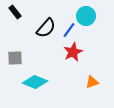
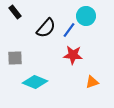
red star: moved 3 px down; rotated 30 degrees clockwise
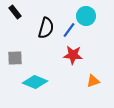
black semicircle: rotated 25 degrees counterclockwise
orange triangle: moved 1 px right, 1 px up
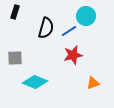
black rectangle: rotated 56 degrees clockwise
blue line: moved 1 px down; rotated 21 degrees clockwise
red star: rotated 18 degrees counterclockwise
orange triangle: moved 2 px down
